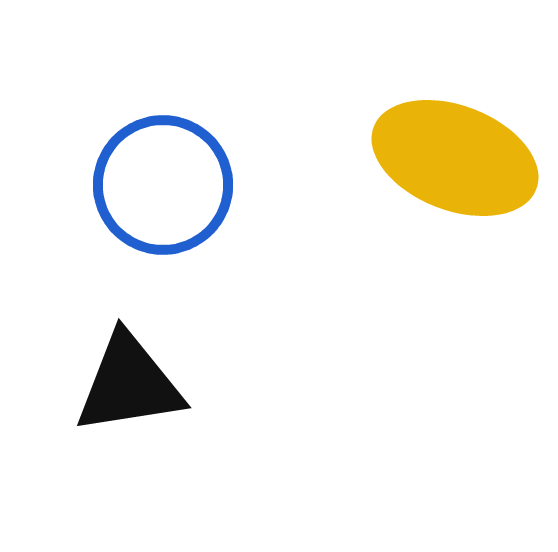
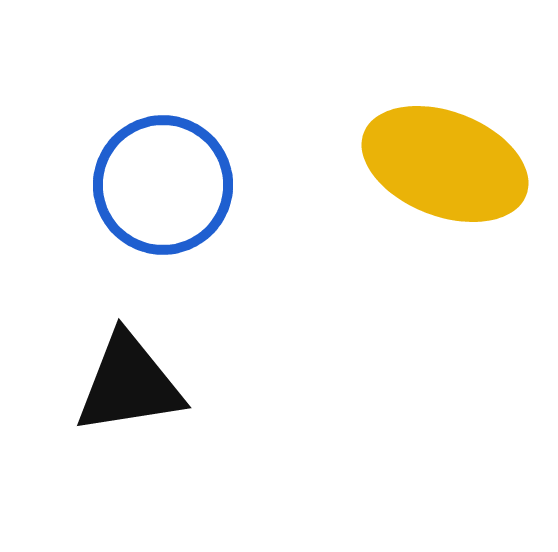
yellow ellipse: moved 10 px left, 6 px down
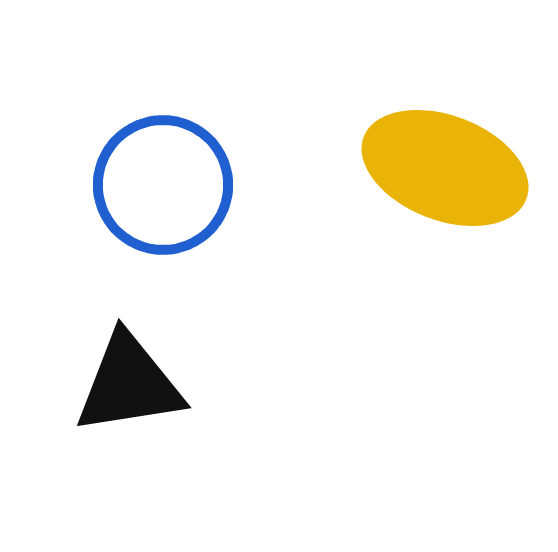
yellow ellipse: moved 4 px down
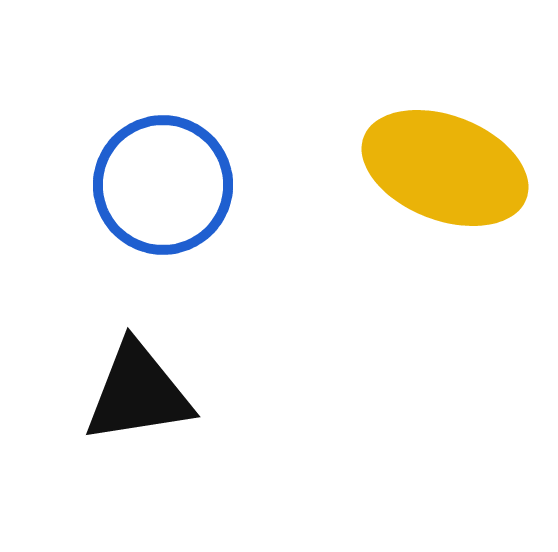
black triangle: moved 9 px right, 9 px down
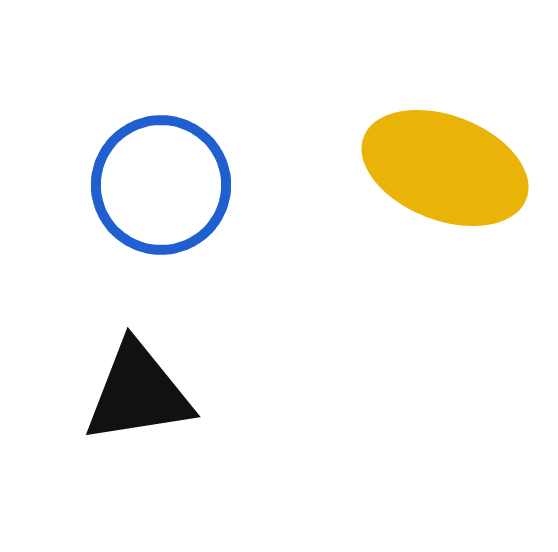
blue circle: moved 2 px left
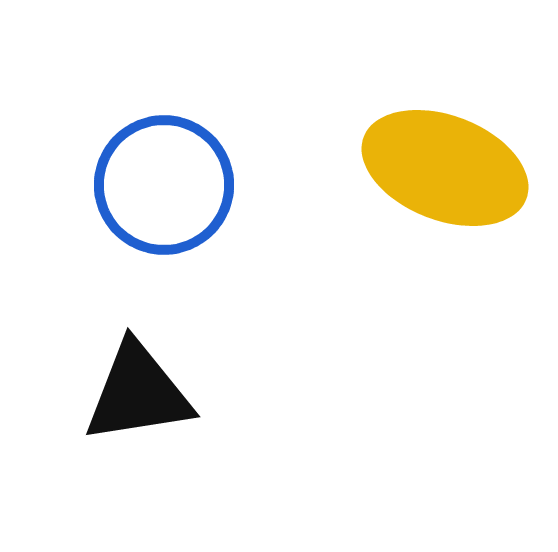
blue circle: moved 3 px right
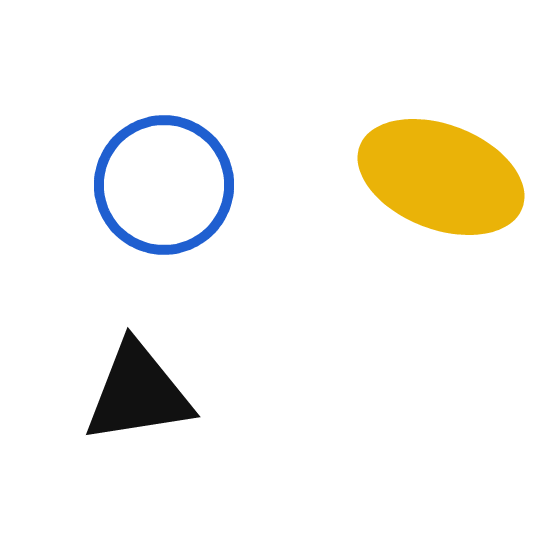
yellow ellipse: moved 4 px left, 9 px down
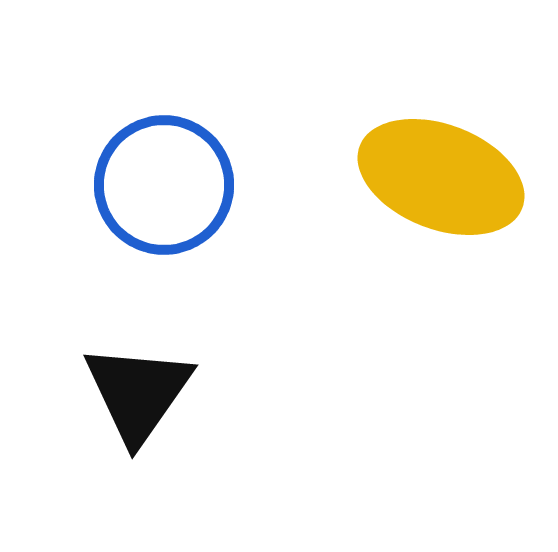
black triangle: rotated 46 degrees counterclockwise
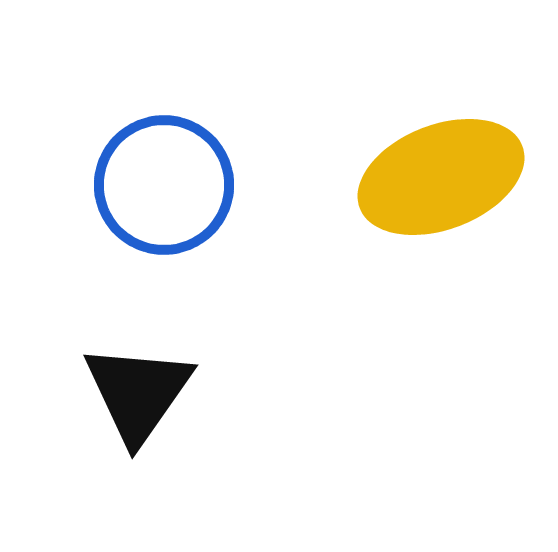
yellow ellipse: rotated 42 degrees counterclockwise
